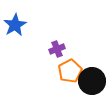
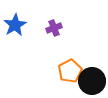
purple cross: moved 3 px left, 21 px up
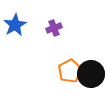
black circle: moved 1 px left, 7 px up
